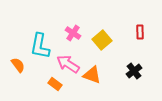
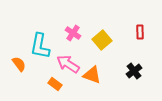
orange semicircle: moved 1 px right, 1 px up
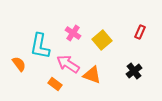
red rectangle: rotated 24 degrees clockwise
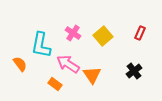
red rectangle: moved 1 px down
yellow square: moved 1 px right, 4 px up
cyan L-shape: moved 1 px right, 1 px up
orange semicircle: moved 1 px right
orange triangle: rotated 36 degrees clockwise
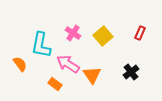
black cross: moved 3 px left, 1 px down
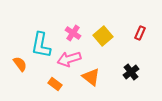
pink arrow: moved 1 px right, 5 px up; rotated 50 degrees counterclockwise
orange triangle: moved 1 px left, 2 px down; rotated 18 degrees counterclockwise
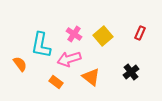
pink cross: moved 1 px right, 1 px down
orange rectangle: moved 1 px right, 2 px up
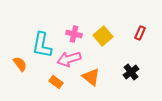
pink cross: rotated 21 degrees counterclockwise
cyan L-shape: moved 1 px right
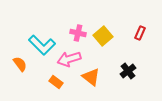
pink cross: moved 4 px right, 1 px up
cyan L-shape: rotated 56 degrees counterclockwise
black cross: moved 3 px left, 1 px up
